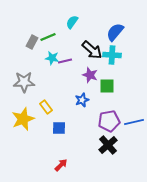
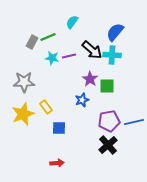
purple line: moved 4 px right, 5 px up
purple star: moved 4 px down; rotated 14 degrees clockwise
yellow star: moved 5 px up
red arrow: moved 4 px left, 2 px up; rotated 40 degrees clockwise
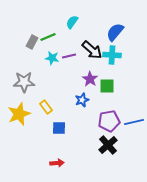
yellow star: moved 4 px left
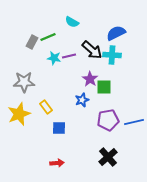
cyan semicircle: rotated 96 degrees counterclockwise
blue semicircle: moved 1 px right, 1 px down; rotated 24 degrees clockwise
cyan star: moved 2 px right
green square: moved 3 px left, 1 px down
purple pentagon: moved 1 px left, 1 px up
black cross: moved 12 px down
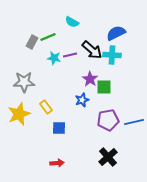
purple line: moved 1 px right, 1 px up
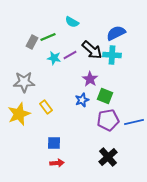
purple line: rotated 16 degrees counterclockwise
green square: moved 1 px right, 9 px down; rotated 21 degrees clockwise
blue square: moved 5 px left, 15 px down
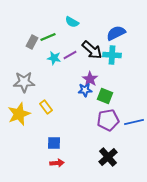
blue star: moved 3 px right, 10 px up; rotated 16 degrees clockwise
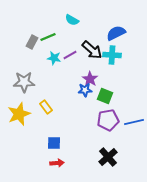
cyan semicircle: moved 2 px up
